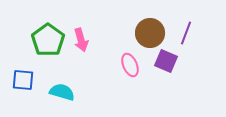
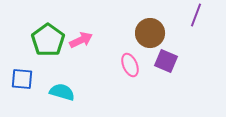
purple line: moved 10 px right, 18 px up
pink arrow: rotated 100 degrees counterclockwise
blue square: moved 1 px left, 1 px up
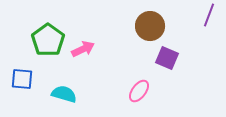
purple line: moved 13 px right
brown circle: moved 7 px up
pink arrow: moved 2 px right, 9 px down
purple square: moved 1 px right, 3 px up
pink ellipse: moved 9 px right, 26 px down; rotated 60 degrees clockwise
cyan semicircle: moved 2 px right, 2 px down
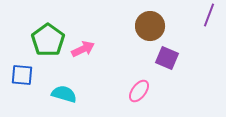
blue square: moved 4 px up
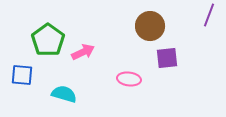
pink arrow: moved 3 px down
purple square: rotated 30 degrees counterclockwise
pink ellipse: moved 10 px left, 12 px up; rotated 60 degrees clockwise
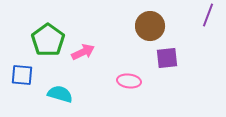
purple line: moved 1 px left
pink ellipse: moved 2 px down
cyan semicircle: moved 4 px left
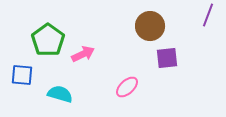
pink arrow: moved 2 px down
pink ellipse: moved 2 px left, 6 px down; rotated 50 degrees counterclockwise
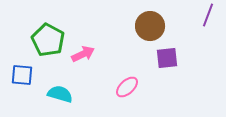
green pentagon: rotated 8 degrees counterclockwise
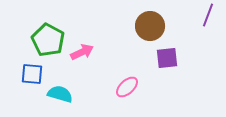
pink arrow: moved 1 px left, 2 px up
blue square: moved 10 px right, 1 px up
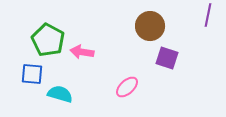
purple line: rotated 10 degrees counterclockwise
pink arrow: rotated 145 degrees counterclockwise
purple square: rotated 25 degrees clockwise
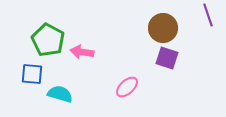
purple line: rotated 30 degrees counterclockwise
brown circle: moved 13 px right, 2 px down
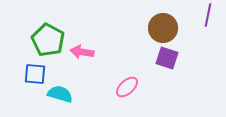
purple line: rotated 30 degrees clockwise
blue square: moved 3 px right
